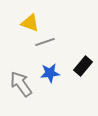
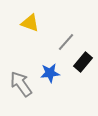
gray line: moved 21 px right; rotated 30 degrees counterclockwise
black rectangle: moved 4 px up
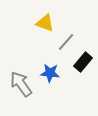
yellow triangle: moved 15 px right
blue star: rotated 12 degrees clockwise
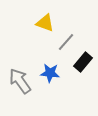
gray arrow: moved 1 px left, 3 px up
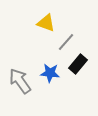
yellow triangle: moved 1 px right
black rectangle: moved 5 px left, 2 px down
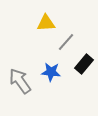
yellow triangle: rotated 24 degrees counterclockwise
black rectangle: moved 6 px right
blue star: moved 1 px right, 1 px up
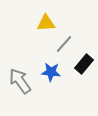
gray line: moved 2 px left, 2 px down
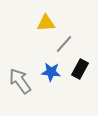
black rectangle: moved 4 px left, 5 px down; rotated 12 degrees counterclockwise
